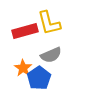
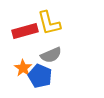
blue pentagon: moved 1 px right, 2 px up; rotated 15 degrees counterclockwise
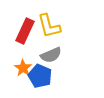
yellow L-shape: moved 3 px down
red rectangle: rotated 50 degrees counterclockwise
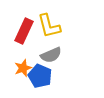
red rectangle: moved 1 px left
orange star: rotated 18 degrees clockwise
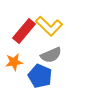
yellow L-shape: rotated 32 degrees counterclockwise
red rectangle: rotated 15 degrees clockwise
orange star: moved 9 px left, 6 px up; rotated 12 degrees clockwise
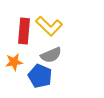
red rectangle: rotated 35 degrees counterclockwise
